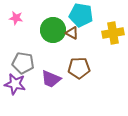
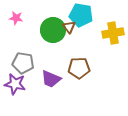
brown triangle: moved 3 px left, 6 px up; rotated 24 degrees clockwise
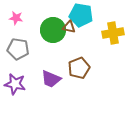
brown triangle: rotated 40 degrees counterclockwise
gray pentagon: moved 5 px left, 14 px up
brown pentagon: rotated 20 degrees counterclockwise
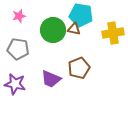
pink star: moved 3 px right, 2 px up; rotated 24 degrees counterclockwise
brown triangle: moved 5 px right, 2 px down
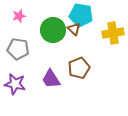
brown triangle: rotated 32 degrees clockwise
purple trapezoid: rotated 35 degrees clockwise
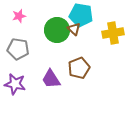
green circle: moved 4 px right
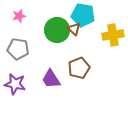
cyan pentagon: moved 2 px right
yellow cross: moved 2 px down
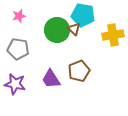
brown pentagon: moved 3 px down
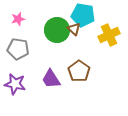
pink star: moved 1 px left, 3 px down
yellow cross: moved 4 px left; rotated 15 degrees counterclockwise
brown pentagon: rotated 15 degrees counterclockwise
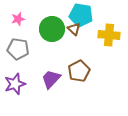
cyan pentagon: moved 2 px left
green circle: moved 5 px left, 1 px up
yellow cross: rotated 30 degrees clockwise
brown pentagon: rotated 10 degrees clockwise
purple trapezoid: rotated 75 degrees clockwise
purple star: rotated 30 degrees counterclockwise
